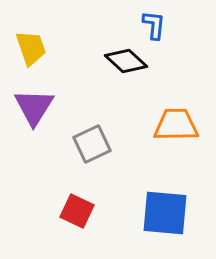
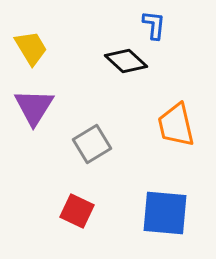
yellow trapezoid: rotated 12 degrees counterclockwise
orange trapezoid: rotated 102 degrees counterclockwise
gray square: rotated 6 degrees counterclockwise
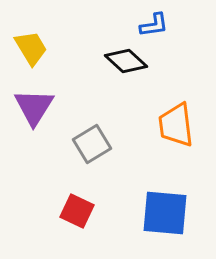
blue L-shape: rotated 76 degrees clockwise
orange trapezoid: rotated 6 degrees clockwise
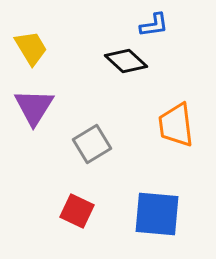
blue square: moved 8 px left, 1 px down
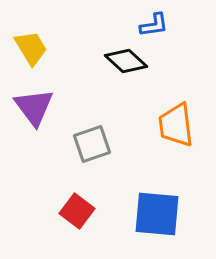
purple triangle: rotated 9 degrees counterclockwise
gray square: rotated 12 degrees clockwise
red square: rotated 12 degrees clockwise
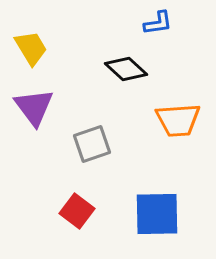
blue L-shape: moved 4 px right, 2 px up
black diamond: moved 8 px down
orange trapezoid: moved 2 px right, 5 px up; rotated 87 degrees counterclockwise
blue square: rotated 6 degrees counterclockwise
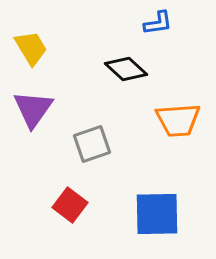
purple triangle: moved 1 px left, 2 px down; rotated 12 degrees clockwise
red square: moved 7 px left, 6 px up
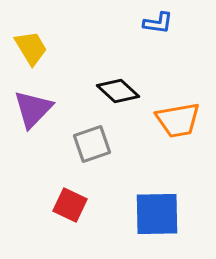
blue L-shape: rotated 16 degrees clockwise
black diamond: moved 8 px left, 22 px down
purple triangle: rotated 9 degrees clockwise
orange trapezoid: rotated 6 degrees counterclockwise
red square: rotated 12 degrees counterclockwise
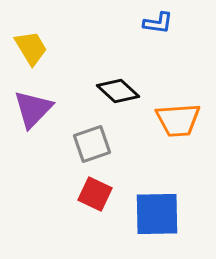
orange trapezoid: rotated 6 degrees clockwise
red square: moved 25 px right, 11 px up
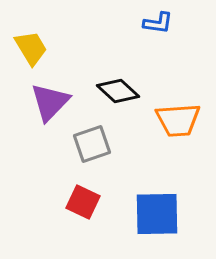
purple triangle: moved 17 px right, 7 px up
red square: moved 12 px left, 8 px down
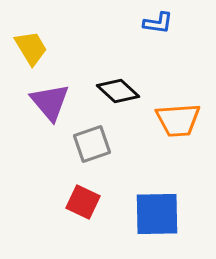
purple triangle: rotated 24 degrees counterclockwise
